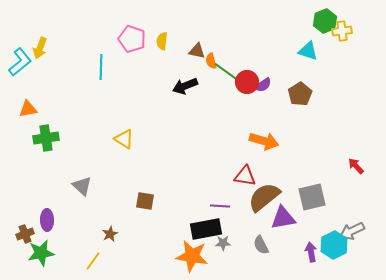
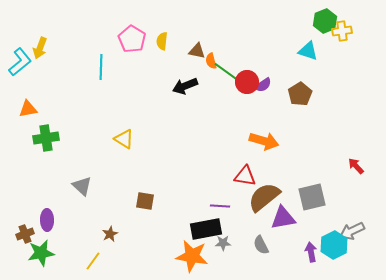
pink pentagon: rotated 12 degrees clockwise
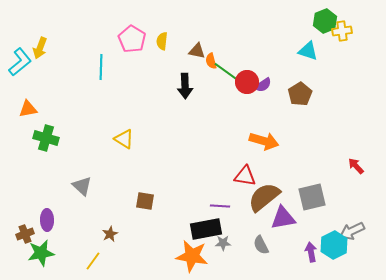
black arrow: rotated 70 degrees counterclockwise
green cross: rotated 25 degrees clockwise
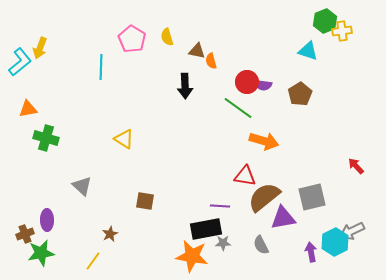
yellow semicircle: moved 5 px right, 4 px up; rotated 24 degrees counterclockwise
green line: moved 10 px right, 35 px down
purple semicircle: rotated 42 degrees clockwise
cyan hexagon: moved 1 px right, 3 px up
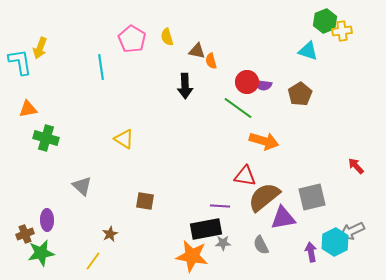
cyan L-shape: rotated 60 degrees counterclockwise
cyan line: rotated 10 degrees counterclockwise
